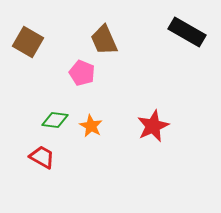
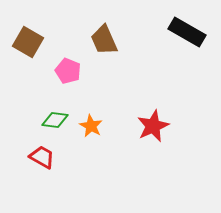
pink pentagon: moved 14 px left, 2 px up
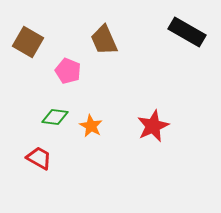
green diamond: moved 3 px up
red trapezoid: moved 3 px left, 1 px down
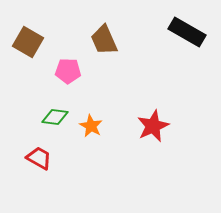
pink pentagon: rotated 20 degrees counterclockwise
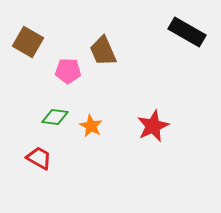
brown trapezoid: moved 1 px left, 11 px down
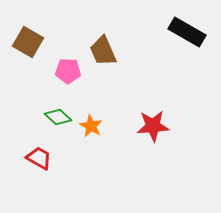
green diamond: moved 3 px right; rotated 36 degrees clockwise
red star: rotated 20 degrees clockwise
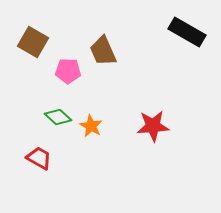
brown square: moved 5 px right
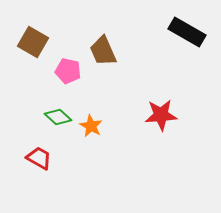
pink pentagon: rotated 10 degrees clockwise
red star: moved 8 px right, 11 px up
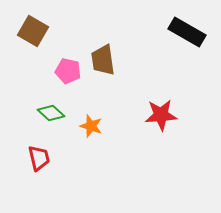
brown square: moved 11 px up
brown trapezoid: moved 9 px down; rotated 16 degrees clockwise
green diamond: moved 7 px left, 4 px up
orange star: rotated 10 degrees counterclockwise
red trapezoid: rotated 48 degrees clockwise
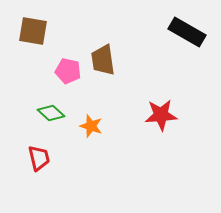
brown square: rotated 20 degrees counterclockwise
